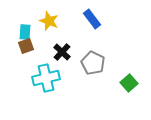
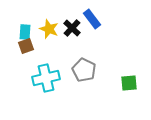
yellow star: moved 8 px down
black cross: moved 10 px right, 24 px up
gray pentagon: moved 9 px left, 7 px down
green square: rotated 36 degrees clockwise
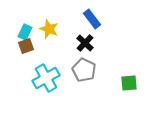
black cross: moved 13 px right, 15 px down
cyan rectangle: rotated 21 degrees clockwise
cyan cross: rotated 16 degrees counterclockwise
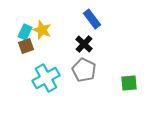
yellow star: moved 7 px left, 1 px down
black cross: moved 1 px left, 1 px down
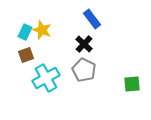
brown square: moved 9 px down
green square: moved 3 px right, 1 px down
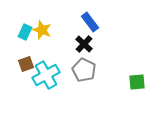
blue rectangle: moved 2 px left, 3 px down
brown square: moved 9 px down
cyan cross: moved 3 px up
green square: moved 5 px right, 2 px up
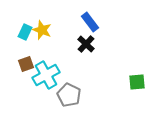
black cross: moved 2 px right
gray pentagon: moved 15 px left, 25 px down
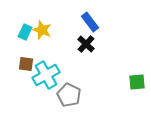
brown square: rotated 28 degrees clockwise
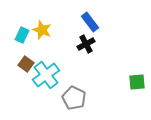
cyan rectangle: moved 3 px left, 3 px down
black cross: rotated 18 degrees clockwise
brown square: rotated 28 degrees clockwise
cyan cross: rotated 8 degrees counterclockwise
gray pentagon: moved 5 px right, 3 px down
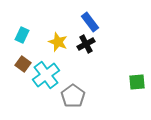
yellow star: moved 16 px right, 12 px down
brown square: moved 3 px left
gray pentagon: moved 1 px left, 2 px up; rotated 10 degrees clockwise
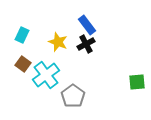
blue rectangle: moved 3 px left, 3 px down
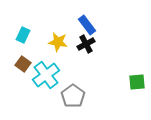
cyan rectangle: moved 1 px right
yellow star: rotated 12 degrees counterclockwise
